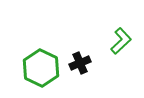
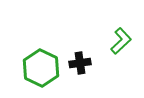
black cross: rotated 15 degrees clockwise
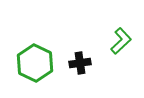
green hexagon: moved 6 px left, 5 px up
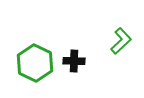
black cross: moved 6 px left, 2 px up; rotated 10 degrees clockwise
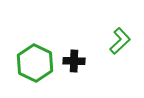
green L-shape: moved 1 px left
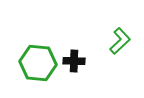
green hexagon: moved 3 px right; rotated 21 degrees counterclockwise
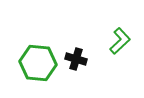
black cross: moved 2 px right, 2 px up; rotated 15 degrees clockwise
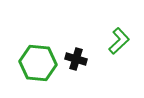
green L-shape: moved 1 px left
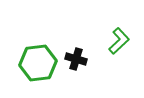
green hexagon: rotated 12 degrees counterclockwise
